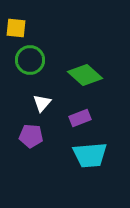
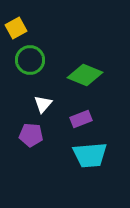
yellow square: rotated 35 degrees counterclockwise
green diamond: rotated 20 degrees counterclockwise
white triangle: moved 1 px right, 1 px down
purple rectangle: moved 1 px right, 1 px down
purple pentagon: moved 1 px up
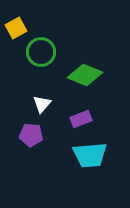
green circle: moved 11 px right, 8 px up
white triangle: moved 1 px left
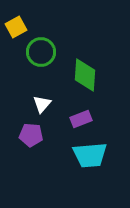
yellow square: moved 1 px up
green diamond: rotated 72 degrees clockwise
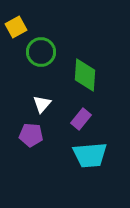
purple rectangle: rotated 30 degrees counterclockwise
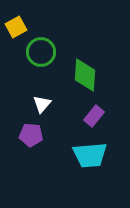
purple rectangle: moved 13 px right, 3 px up
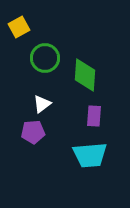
yellow square: moved 3 px right
green circle: moved 4 px right, 6 px down
white triangle: rotated 12 degrees clockwise
purple rectangle: rotated 35 degrees counterclockwise
purple pentagon: moved 2 px right, 3 px up; rotated 10 degrees counterclockwise
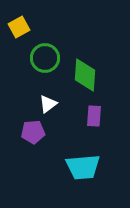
white triangle: moved 6 px right
cyan trapezoid: moved 7 px left, 12 px down
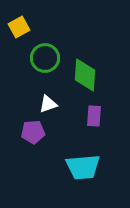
white triangle: rotated 18 degrees clockwise
